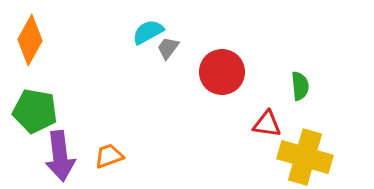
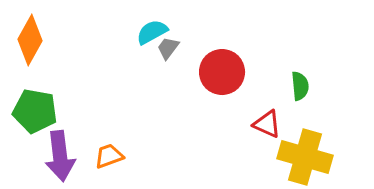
cyan semicircle: moved 4 px right
red triangle: rotated 16 degrees clockwise
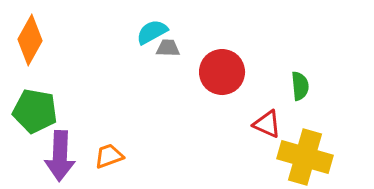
gray trapezoid: rotated 55 degrees clockwise
purple arrow: rotated 9 degrees clockwise
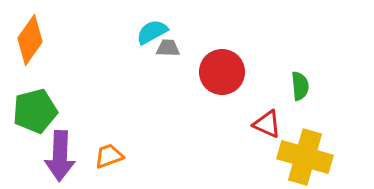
orange diamond: rotated 6 degrees clockwise
green pentagon: rotated 24 degrees counterclockwise
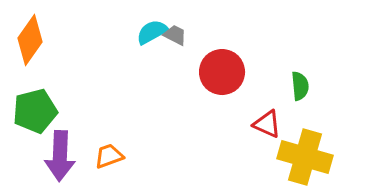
gray trapezoid: moved 7 px right, 13 px up; rotated 25 degrees clockwise
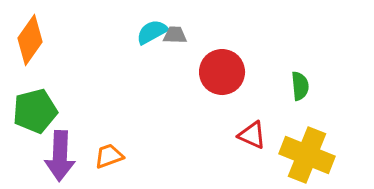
gray trapezoid: rotated 25 degrees counterclockwise
red triangle: moved 15 px left, 11 px down
yellow cross: moved 2 px right, 2 px up; rotated 6 degrees clockwise
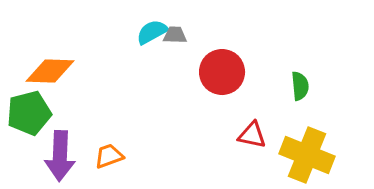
orange diamond: moved 20 px right, 31 px down; rotated 57 degrees clockwise
green pentagon: moved 6 px left, 2 px down
red triangle: rotated 12 degrees counterclockwise
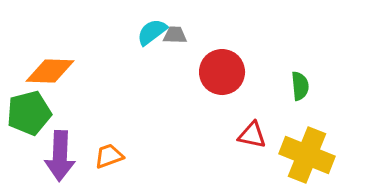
cyan semicircle: rotated 8 degrees counterclockwise
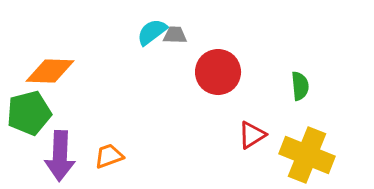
red circle: moved 4 px left
red triangle: rotated 44 degrees counterclockwise
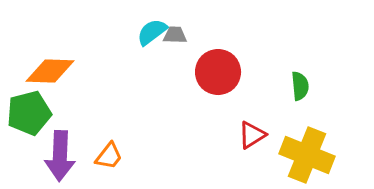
orange trapezoid: rotated 148 degrees clockwise
